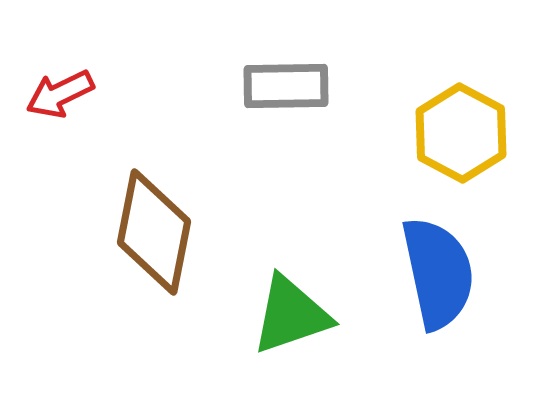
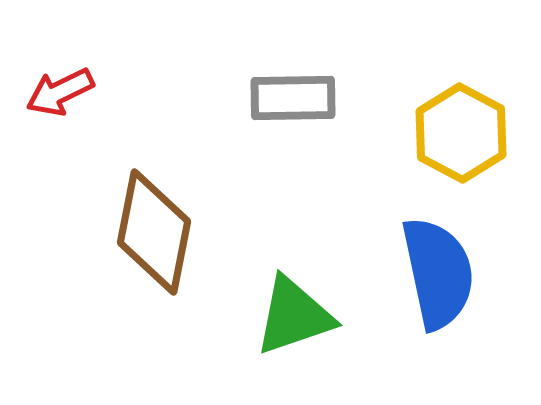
gray rectangle: moved 7 px right, 12 px down
red arrow: moved 2 px up
green triangle: moved 3 px right, 1 px down
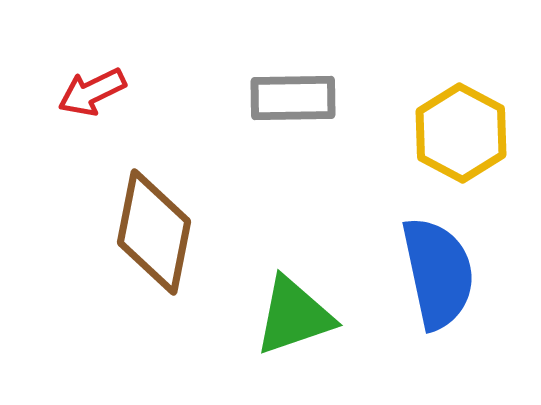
red arrow: moved 32 px right
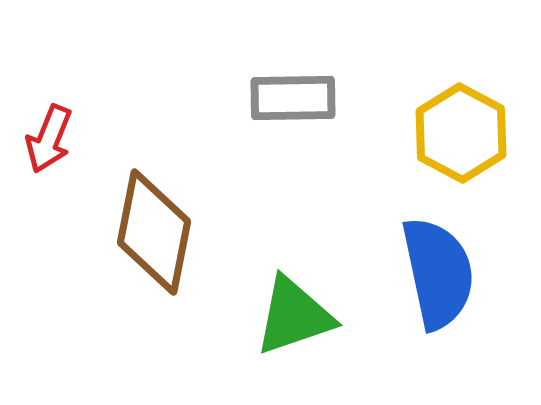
red arrow: moved 43 px left, 47 px down; rotated 42 degrees counterclockwise
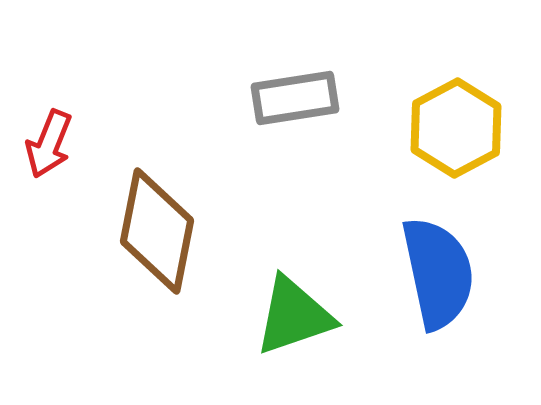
gray rectangle: moved 2 px right; rotated 8 degrees counterclockwise
yellow hexagon: moved 5 px left, 5 px up; rotated 4 degrees clockwise
red arrow: moved 5 px down
brown diamond: moved 3 px right, 1 px up
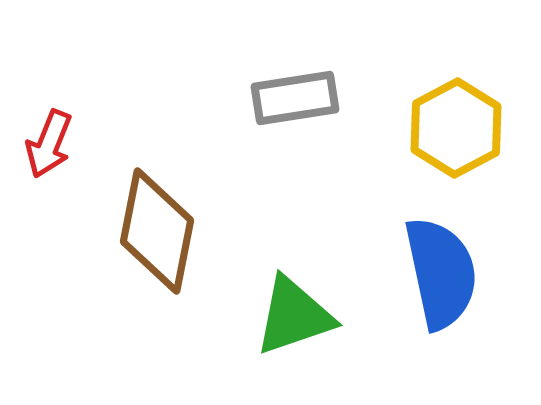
blue semicircle: moved 3 px right
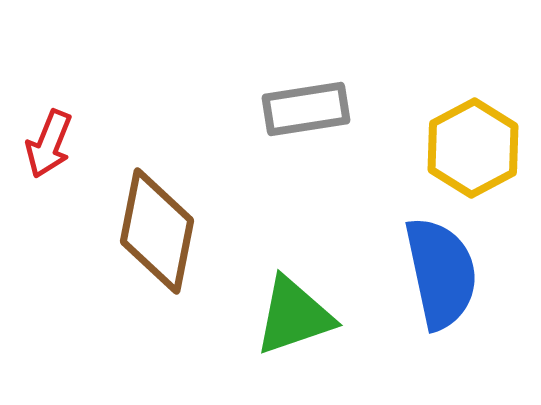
gray rectangle: moved 11 px right, 11 px down
yellow hexagon: moved 17 px right, 20 px down
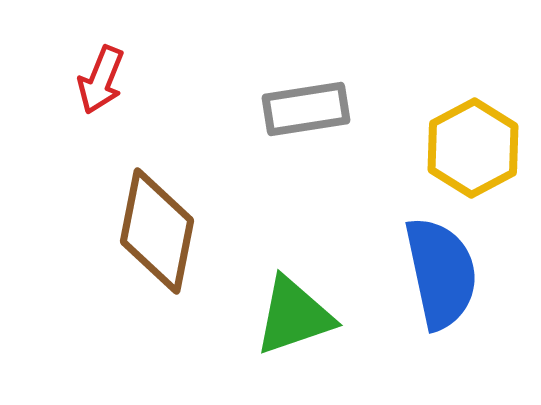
red arrow: moved 52 px right, 64 px up
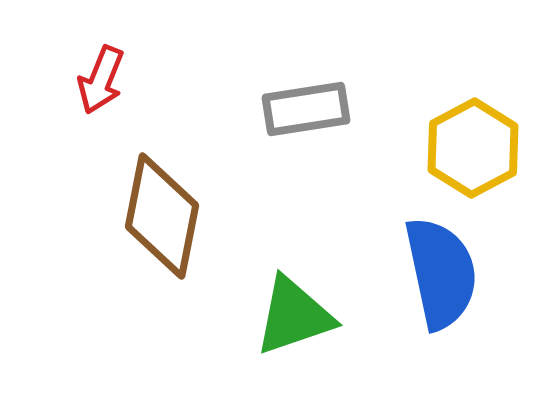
brown diamond: moved 5 px right, 15 px up
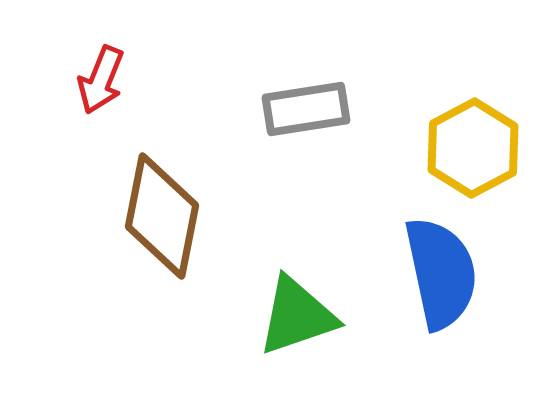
green triangle: moved 3 px right
